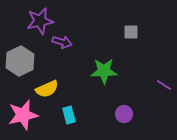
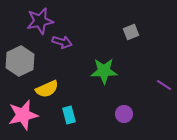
gray square: rotated 21 degrees counterclockwise
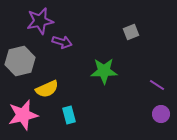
gray hexagon: rotated 12 degrees clockwise
purple line: moved 7 px left
purple circle: moved 37 px right
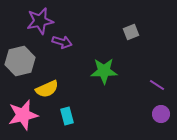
cyan rectangle: moved 2 px left, 1 px down
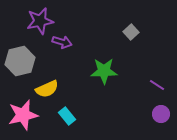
gray square: rotated 21 degrees counterclockwise
cyan rectangle: rotated 24 degrees counterclockwise
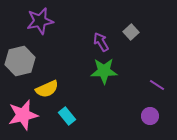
purple arrow: moved 39 px right; rotated 138 degrees counterclockwise
purple circle: moved 11 px left, 2 px down
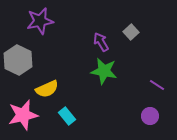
gray hexagon: moved 2 px left, 1 px up; rotated 20 degrees counterclockwise
green star: rotated 12 degrees clockwise
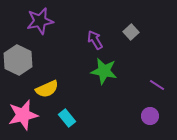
purple arrow: moved 6 px left, 2 px up
cyan rectangle: moved 2 px down
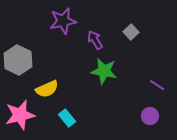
purple star: moved 23 px right
pink star: moved 3 px left
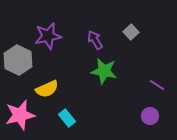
purple star: moved 15 px left, 15 px down
